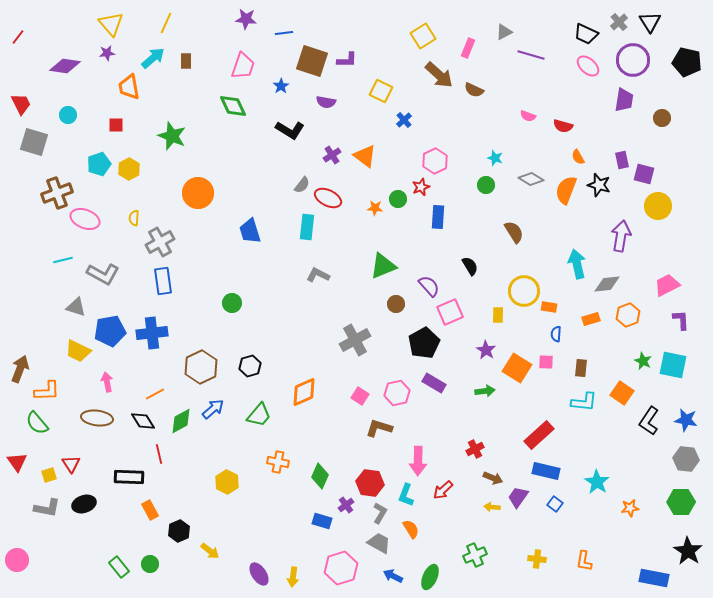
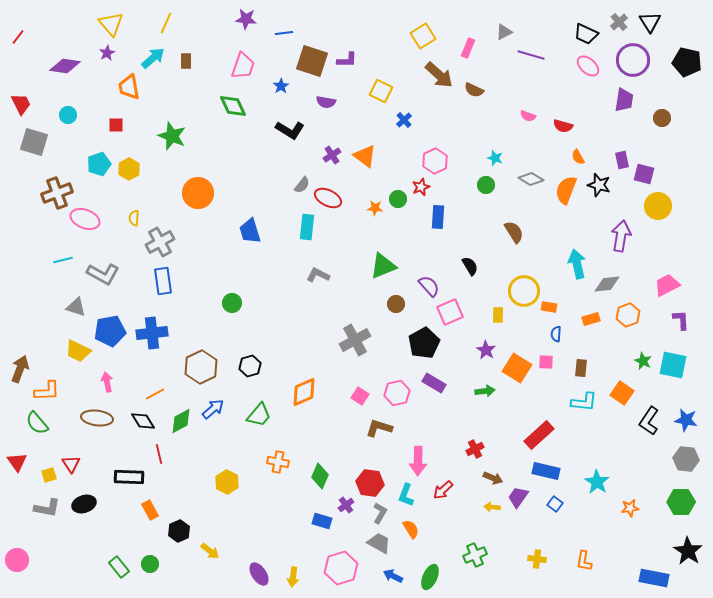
purple star at (107, 53): rotated 21 degrees counterclockwise
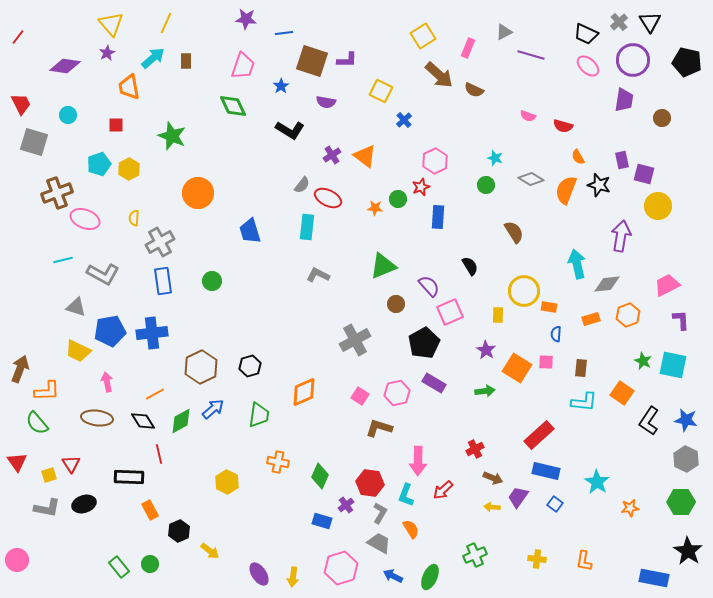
green circle at (232, 303): moved 20 px left, 22 px up
green trapezoid at (259, 415): rotated 32 degrees counterclockwise
gray hexagon at (686, 459): rotated 20 degrees clockwise
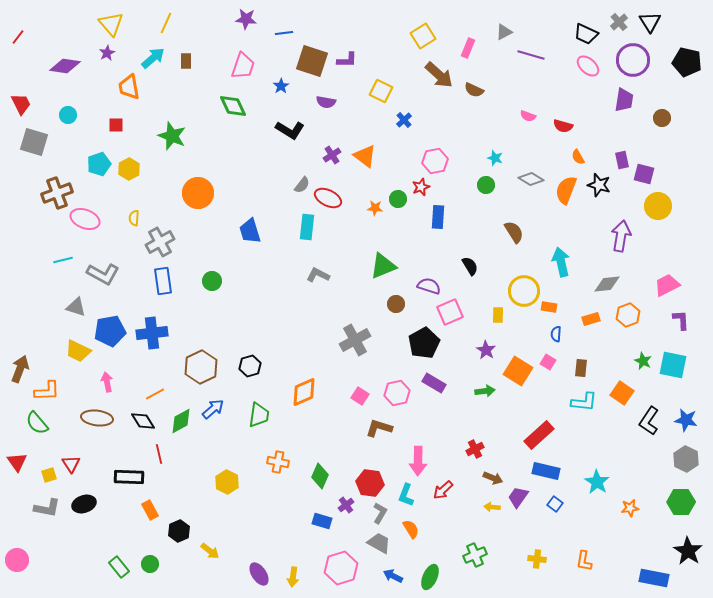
pink hexagon at (435, 161): rotated 15 degrees clockwise
cyan arrow at (577, 264): moved 16 px left, 2 px up
purple semicircle at (429, 286): rotated 30 degrees counterclockwise
pink square at (546, 362): moved 2 px right; rotated 28 degrees clockwise
orange square at (517, 368): moved 1 px right, 3 px down
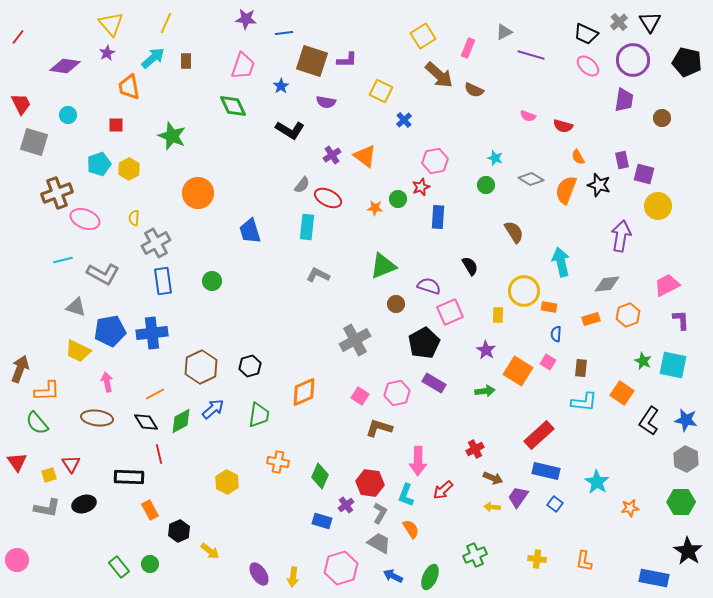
gray cross at (160, 242): moved 4 px left, 1 px down
black diamond at (143, 421): moved 3 px right, 1 px down
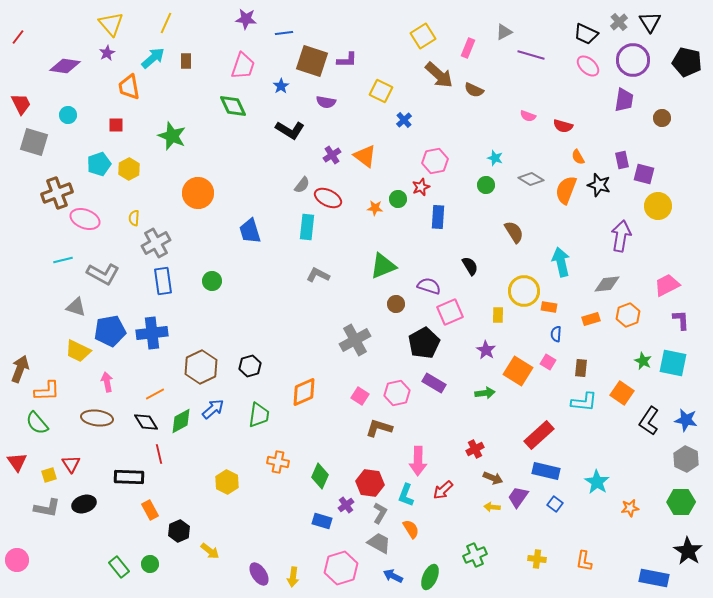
cyan square at (673, 365): moved 2 px up
green arrow at (485, 391): moved 2 px down
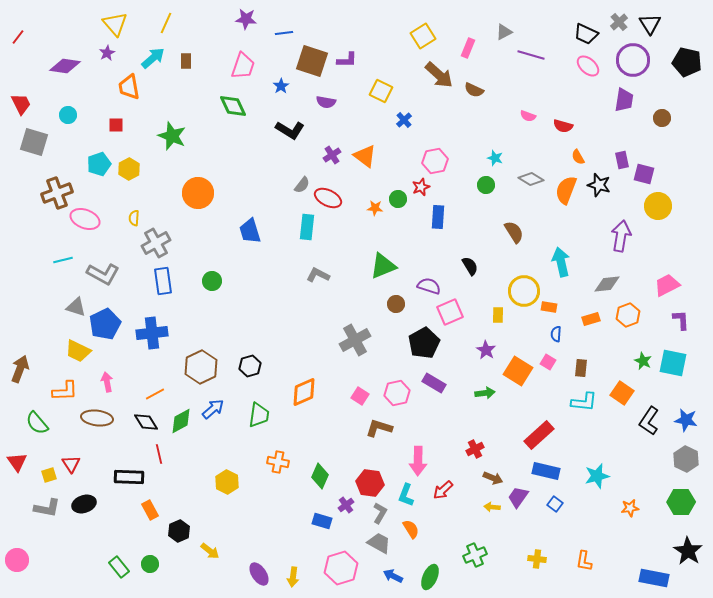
black triangle at (650, 22): moved 2 px down
yellow triangle at (111, 24): moved 4 px right
blue pentagon at (110, 331): moved 5 px left, 7 px up; rotated 16 degrees counterclockwise
orange L-shape at (47, 391): moved 18 px right
cyan star at (597, 482): moved 6 px up; rotated 25 degrees clockwise
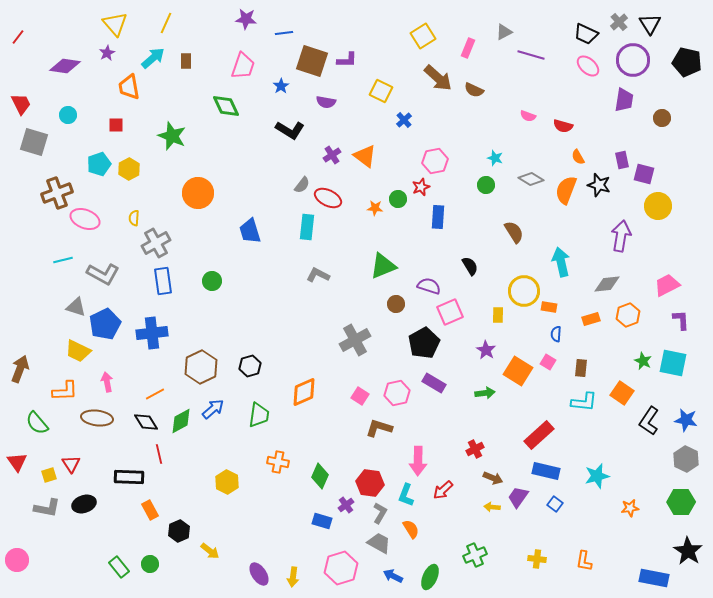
brown arrow at (439, 75): moved 1 px left, 3 px down
green diamond at (233, 106): moved 7 px left
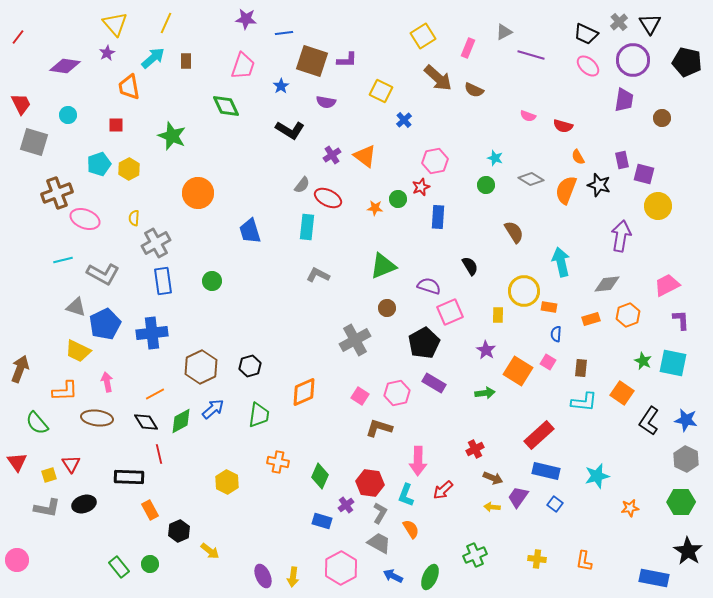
brown circle at (396, 304): moved 9 px left, 4 px down
pink hexagon at (341, 568): rotated 12 degrees counterclockwise
purple ellipse at (259, 574): moved 4 px right, 2 px down; rotated 10 degrees clockwise
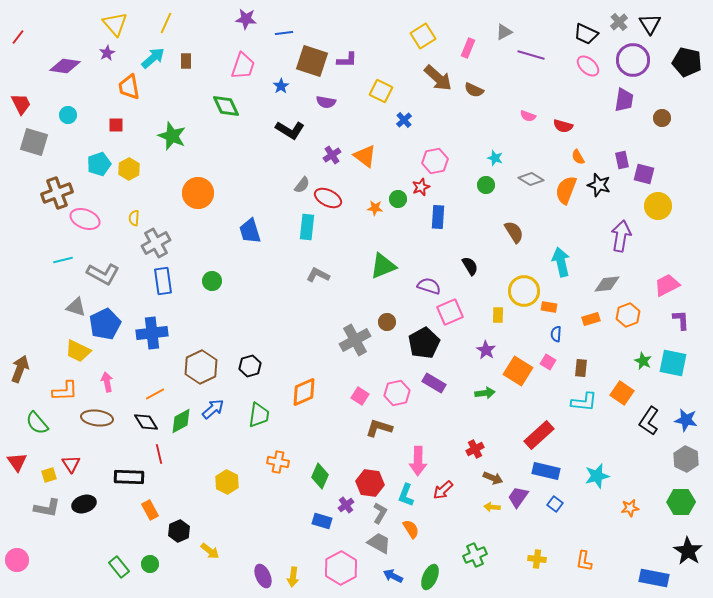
brown circle at (387, 308): moved 14 px down
